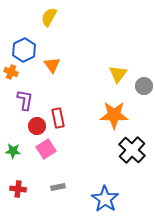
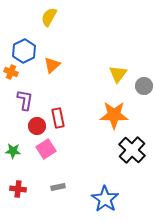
blue hexagon: moved 1 px down
orange triangle: rotated 24 degrees clockwise
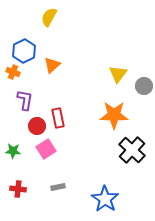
orange cross: moved 2 px right
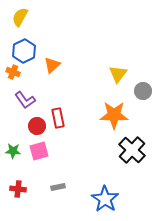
yellow semicircle: moved 29 px left
gray circle: moved 1 px left, 5 px down
purple L-shape: rotated 135 degrees clockwise
pink square: moved 7 px left, 2 px down; rotated 18 degrees clockwise
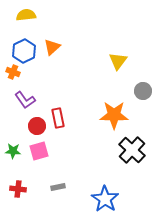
yellow semicircle: moved 6 px right, 2 px up; rotated 54 degrees clockwise
orange triangle: moved 18 px up
yellow triangle: moved 13 px up
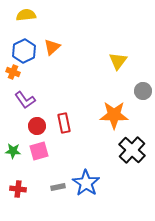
red rectangle: moved 6 px right, 5 px down
blue star: moved 19 px left, 16 px up
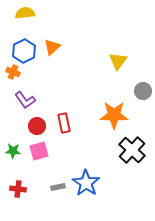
yellow semicircle: moved 1 px left, 2 px up
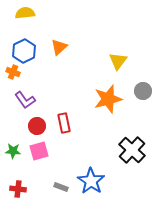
orange triangle: moved 7 px right
orange star: moved 6 px left, 16 px up; rotated 16 degrees counterclockwise
blue star: moved 5 px right, 2 px up
gray rectangle: moved 3 px right; rotated 32 degrees clockwise
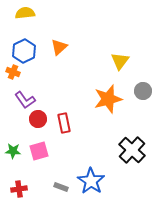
yellow triangle: moved 2 px right
red circle: moved 1 px right, 7 px up
red cross: moved 1 px right; rotated 14 degrees counterclockwise
